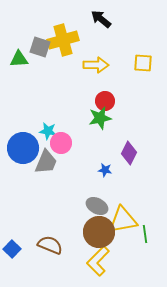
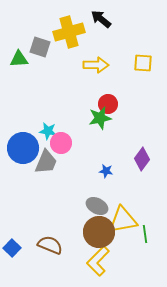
yellow cross: moved 6 px right, 8 px up
red circle: moved 3 px right, 3 px down
purple diamond: moved 13 px right, 6 px down; rotated 10 degrees clockwise
blue star: moved 1 px right, 1 px down
blue square: moved 1 px up
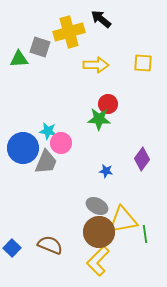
green star: moved 1 px left, 1 px down; rotated 15 degrees clockwise
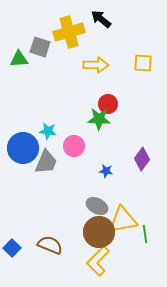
pink circle: moved 13 px right, 3 px down
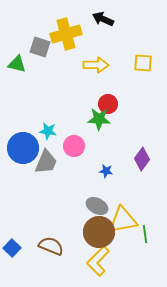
black arrow: moved 2 px right; rotated 15 degrees counterclockwise
yellow cross: moved 3 px left, 2 px down
green triangle: moved 2 px left, 5 px down; rotated 18 degrees clockwise
brown semicircle: moved 1 px right, 1 px down
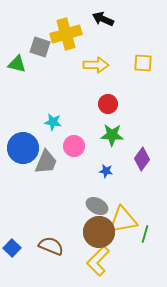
green star: moved 13 px right, 16 px down
cyan star: moved 5 px right, 9 px up
green line: rotated 24 degrees clockwise
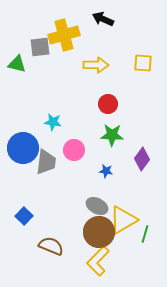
yellow cross: moved 2 px left, 1 px down
gray square: rotated 25 degrees counterclockwise
pink circle: moved 4 px down
gray trapezoid: rotated 16 degrees counterclockwise
yellow triangle: rotated 20 degrees counterclockwise
blue square: moved 12 px right, 32 px up
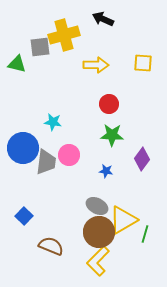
red circle: moved 1 px right
pink circle: moved 5 px left, 5 px down
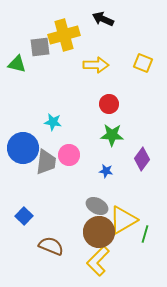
yellow square: rotated 18 degrees clockwise
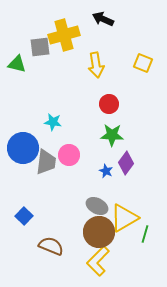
yellow arrow: rotated 80 degrees clockwise
purple diamond: moved 16 px left, 4 px down
blue star: rotated 16 degrees clockwise
yellow triangle: moved 1 px right, 2 px up
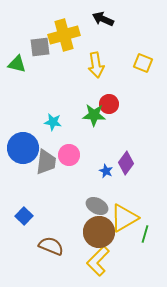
green star: moved 18 px left, 20 px up
